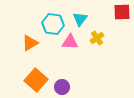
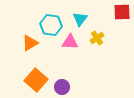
cyan hexagon: moved 2 px left, 1 px down
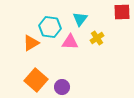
cyan hexagon: moved 1 px left, 2 px down
orange triangle: moved 1 px right
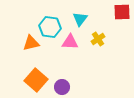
yellow cross: moved 1 px right, 1 px down
orange triangle: rotated 18 degrees clockwise
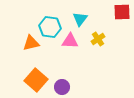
pink triangle: moved 1 px up
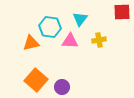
yellow cross: moved 1 px right, 1 px down; rotated 24 degrees clockwise
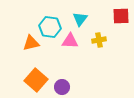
red square: moved 1 px left, 4 px down
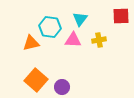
pink triangle: moved 3 px right, 1 px up
